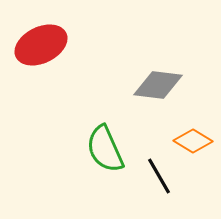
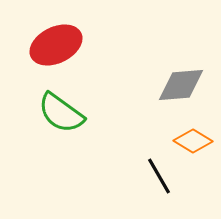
red ellipse: moved 15 px right
gray diamond: moved 23 px right; rotated 12 degrees counterclockwise
green semicircle: moved 44 px left, 36 px up; rotated 30 degrees counterclockwise
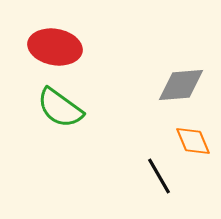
red ellipse: moved 1 px left, 2 px down; rotated 36 degrees clockwise
green semicircle: moved 1 px left, 5 px up
orange diamond: rotated 36 degrees clockwise
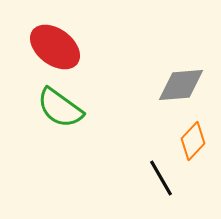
red ellipse: rotated 27 degrees clockwise
orange diamond: rotated 66 degrees clockwise
black line: moved 2 px right, 2 px down
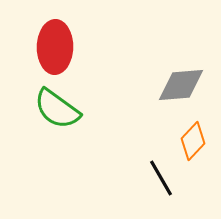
red ellipse: rotated 54 degrees clockwise
green semicircle: moved 3 px left, 1 px down
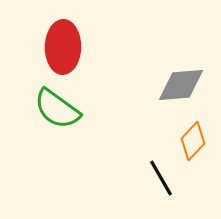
red ellipse: moved 8 px right
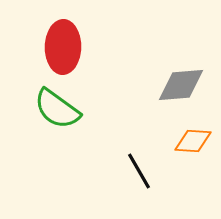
orange diamond: rotated 51 degrees clockwise
black line: moved 22 px left, 7 px up
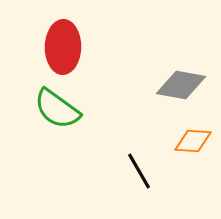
gray diamond: rotated 15 degrees clockwise
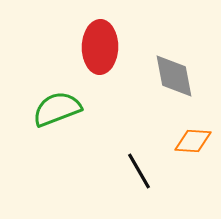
red ellipse: moved 37 px right
gray diamond: moved 7 px left, 9 px up; rotated 69 degrees clockwise
green semicircle: rotated 123 degrees clockwise
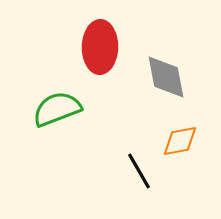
gray diamond: moved 8 px left, 1 px down
orange diamond: moved 13 px left; rotated 15 degrees counterclockwise
